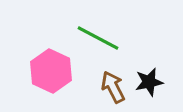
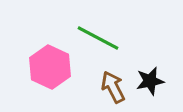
pink hexagon: moved 1 px left, 4 px up
black star: moved 1 px right, 1 px up
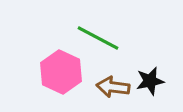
pink hexagon: moved 11 px right, 5 px down
brown arrow: rotated 56 degrees counterclockwise
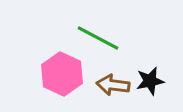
pink hexagon: moved 1 px right, 2 px down
brown arrow: moved 2 px up
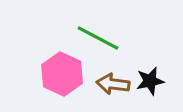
brown arrow: moved 1 px up
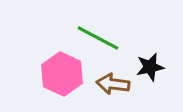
black star: moved 14 px up
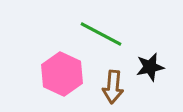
green line: moved 3 px right, 4 px up
brown arrow: moved 3 px down; rotated 92 degrees counterclockwise
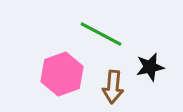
pink hexagon: rotated 15 degrees clockwise
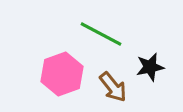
brown arrow: rotated 44 degrees counterclockwise
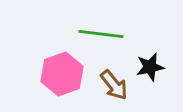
green line: rotated 21 degrees counterclockwise
brown arrow: moved 1 px right, 2 px up
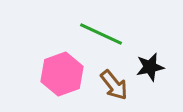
green line: rotated 18 degrees clockwise
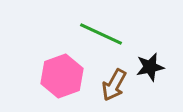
pink hexagon: moved 2 px down
brown arrow: rotated 68 degrees clockwise
